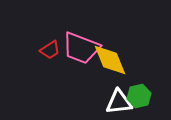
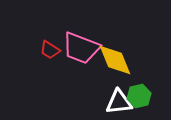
red trapezoid: rotated 65 degrees clockwise
yellow diamond: moved 5 px right
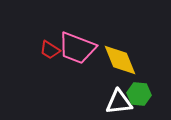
pink trapezoid: moved 4 px left
yellow diamond: moved 5 px right
green hexagon: moved 2 px up; rotated 20 degrees clockwise
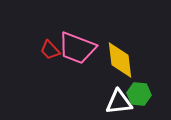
red trapezoid: rotated 15 degrees clockwise
yellow diamond: rotated 15 degrees clockwise
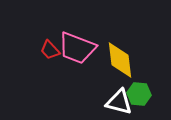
white triangle: rotated 20 degrees clockwise
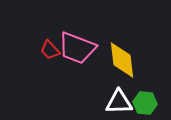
yellow diamond: moved 2 px right
green hexagon: moved 6 px right, 9 px down
white triangle: rotated 16 degrees counterclockwise
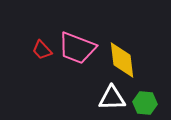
red trapezoid: moved 8 px left
white triangle: moved 7 px left, 4 px up
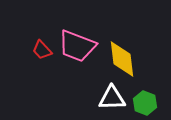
pink trapezoid: moved 2 px up
yellow diamond: moved 1 px up
green hexagon: rotated 15 degrees clockwise
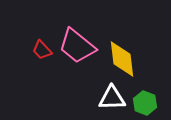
pink trapezoid: rotated 18 degrees clockwise
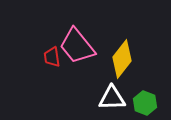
pink trapezoid: rotated 12 degrees clockwise
red trapezoid: moved 10 px right, 7 px down; rotated 35 degrees clockwise
yellow diamond: rotated 45 degrees clockwise
